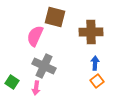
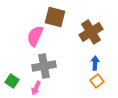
brown cross: rotated 30 degrees counterclockwise
gray cross: rotated 35 degrees counterclockwise
green square: moved 1 px up
pink arrow: rotated 16 degrees clockwise
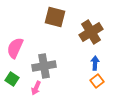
pink semicircle: moved 20 px left, 12 px down
green square: moved 2 px up
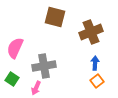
brown cross: rotated 10 degrees clockwise
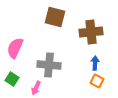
brown cross: rotated 15 degrees clockwise
gray cross: moved 5 px right, 1 px up; rotated 15 degrees clockwise
orange square: rotated 24 degrees counterclockwise
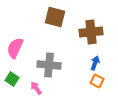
blue arrow: rotated 16 degrees clockwise
pink arrow: rotated 120 degrees clockwise
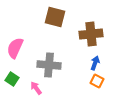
brown cross: moved 2 px down
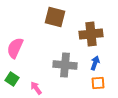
gray cross: moved 16 px right
orange square: moved 1 px right, 2 px down; rotated 32 degrees counterclockwise
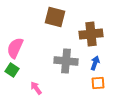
gray cross: moved 1 px right, 4 px up
green square: moved 9 px up
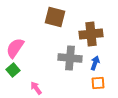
pink semicircle: rotated 10 degrees clockwise
gray cross: moved 4 px right, 3 px up
green square: moved 1 px right; rotated 16 degrees clockwise
